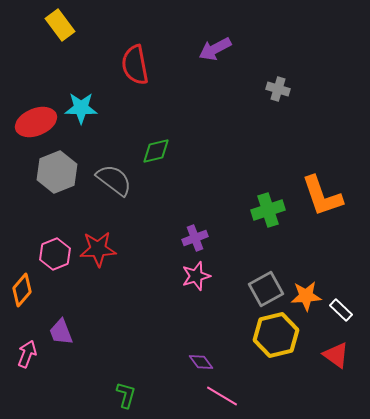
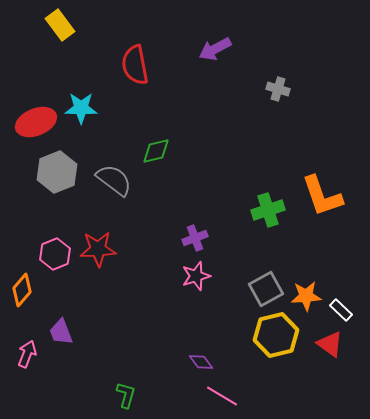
red triangle: moved 6 px left, 11 px up
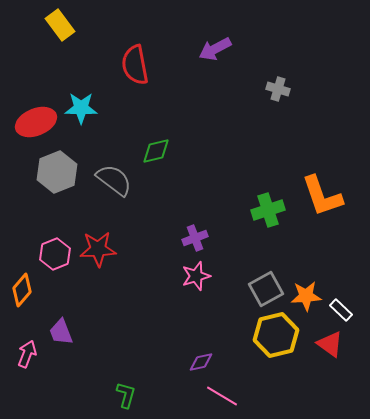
purple diamond: rotated 65 degrees counterclockwise
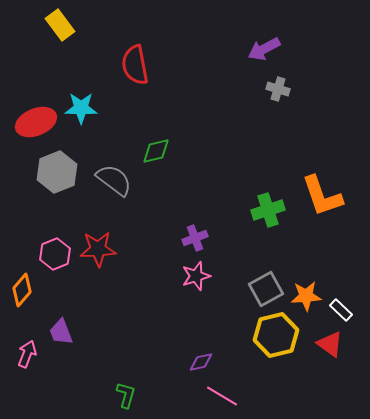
purple arrow: moved 49 px right
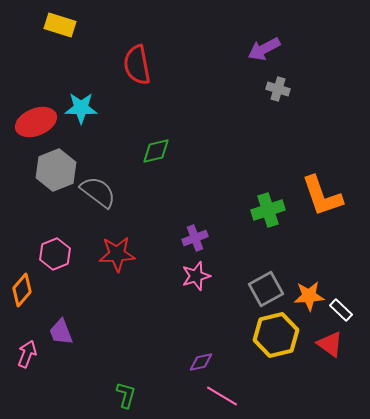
yellow rectangle: rotated 36 degrees counterclockwise
red semicircle: moved 2 px right
gray hexagon: moved 1 px left, 2 px up
gray semicircle: moved 16 px left, 12 px down
red star: moved 19 px right, 5 px down
orange star: moved 3 px right
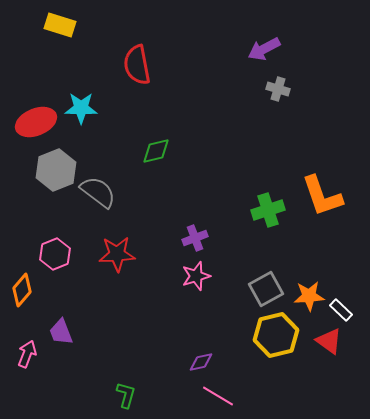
red triangle: moved 1 px left, 3 px up
pink line: moved 4 px left
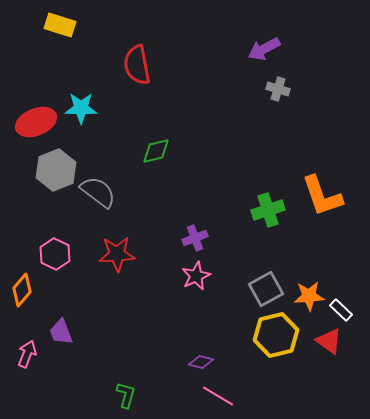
pink hexagon: rotated 12 degrees counterclockwise
pink star: rotated 8 degrees counterclockwise
purple diamond: rotated 25 degrees clockwise
